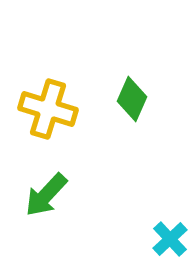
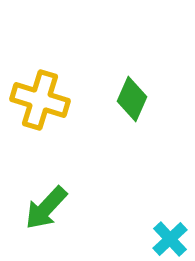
yellow cross: moved 8 px left, 9 px up
green arrow: moved 13 px down
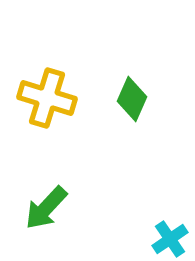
yellow cross: moved 7 px right, 2 px up
cyan cross: rotated 9 degrees clockwise
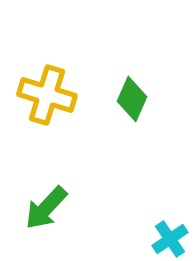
yellow cross: moved 3 px up
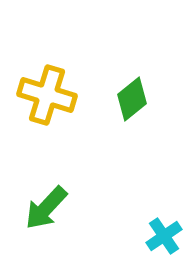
green diamond: rotated 27 degrees clockwise
cyan cross: moved 6 px left, 3 px up
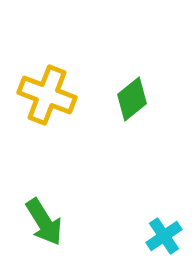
yellow cross: rotated 4 degrees clockwise
green arrow: moved 2 px left, 14 px down; rotated 75 degrees counterclockwise
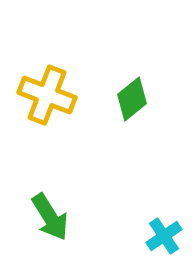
green arrow: moved 6 px right, 5 px up
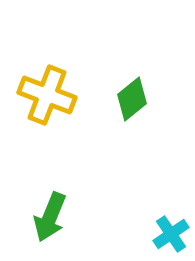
green arrow: rotated 54 degrees clockwise
cyan cross: moved 7 px right, 2 px up
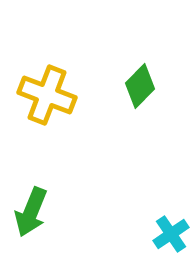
green diamond: moved 8 px right, 13 px up; rotated 6 degrees counterclockwise
green arrow: moved 19 px left, 5 px up
